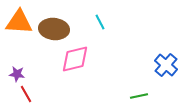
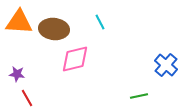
red line: moved 1 px right, 4 px down
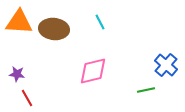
pink diamond: moved 18 px right, 12 px down
green line: moved 7 px right, 6 px up
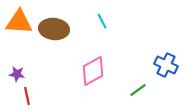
cyan line: moved 2 px right, 1 px up
blue cross: rotated 15 degrees counterclockwise
pink diamond: rotated 16 degrees counterclockwise
green line: moved 8 px left; rotated 24 degrees counterclockwise
red line: moved 2 px up; rotated 18 degrees clockwise
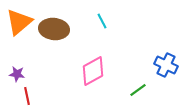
orange triangle: rotated 44 degrees counterclockwise
